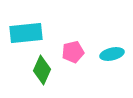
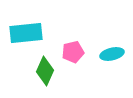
green diamond: moved 3 px right, 1 px down
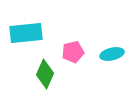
green diamond: moved 3 px down
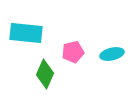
cyan rectangle: rotated 12 degrees clockwise
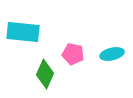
cyan rectangle: moved 3 px left, 1 px up
pink pentagon: moved 2 px down; rotated 25 degrees clockwise
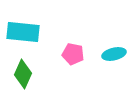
cyan ellipse: moved 2 px right
green diamond: moved 22 px left
